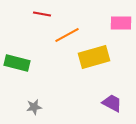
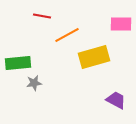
red line: moved 2 px down
pink rectangle: moved 1 px down
green rectangle: moved 1 px right; rotated 20 degrees counterclockwise
purple trapezoid: moved 4 px right, 3 px up
gray star: moved 24 px up
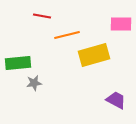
orange line: rotated 15 degrees clockwise
yellow rectangle: moved 2 px up
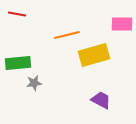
red line: moved 25 px left, 2 px up
pink rectangle: moved 1 px right
purple trapezoid: moved 15 px left
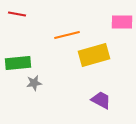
pink rectangle: moved 2 px up
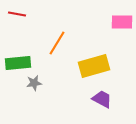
orange line: moved 10 px left, 8 px down; rotated 45 degrees counterclockwise
yellow rectangle: moved 11 px down
purple trapezoid: moved 1 px right, 1 px up
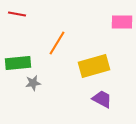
gray star: moved 1 px left
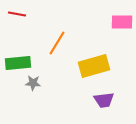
gray star: rotated 14 degrees clockwise
purple trapezoid: moved 2 px right, 1 px down; rotated 145 degrees clockwise
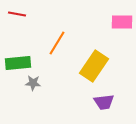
yellow rectangle: rotated 40 degrees counterclockwise
purple trapezoid: moved 2 px down
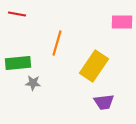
orange line: rotated 15 degrees counterclockwise
